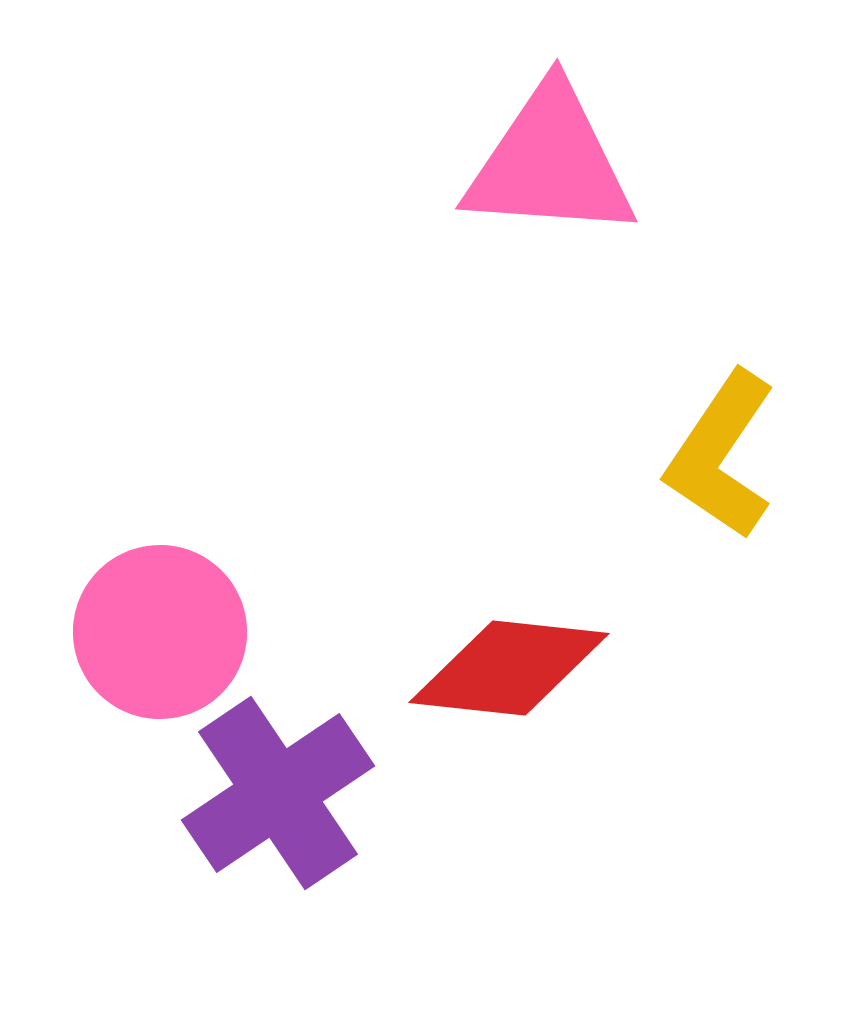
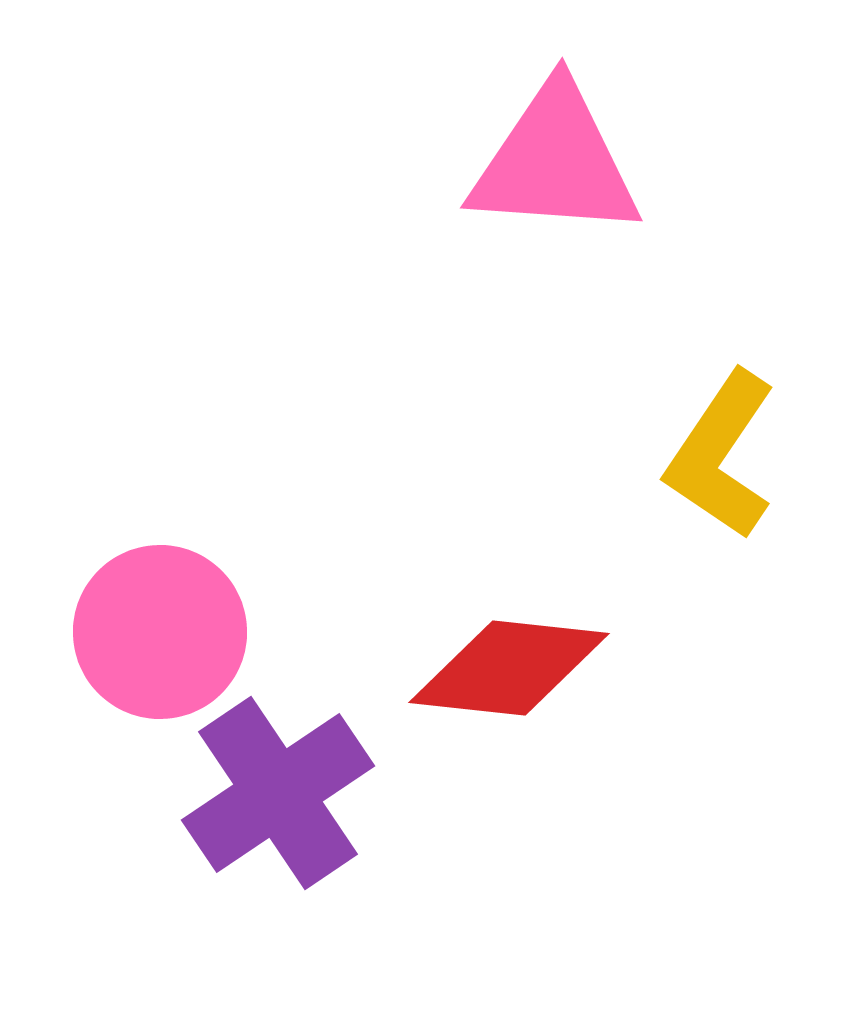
pink triangle: moved 5 px right, 1 px up
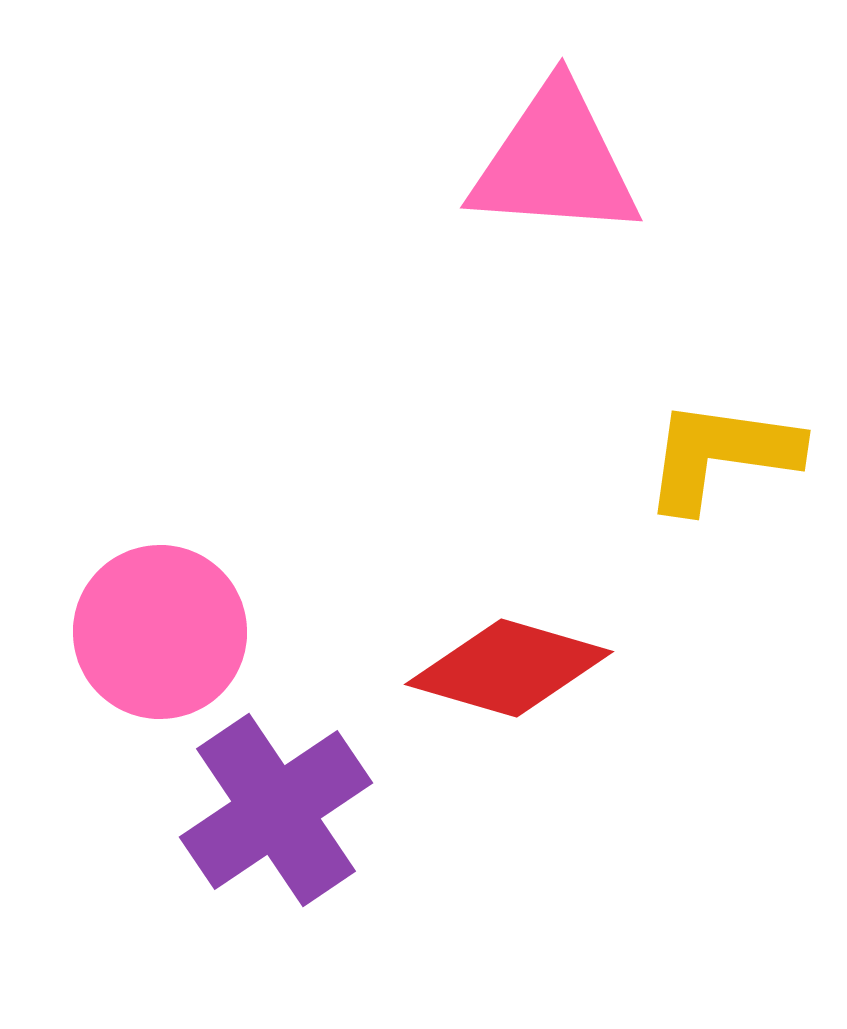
yellow L-shape: rotated 64 degrees clockwise
red diamond: rotated 10 degrees clockwise
purple cross: moved 2 px left, 17 px down
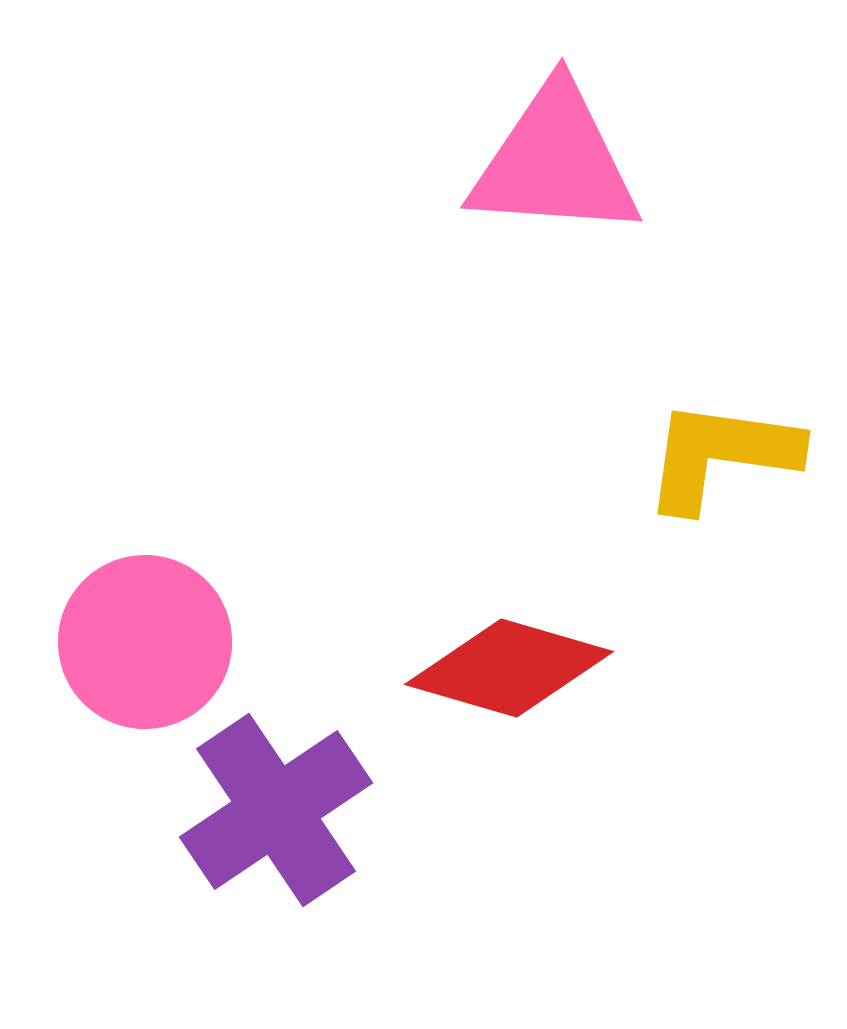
pink circle: moved 15 px left, 10 px down
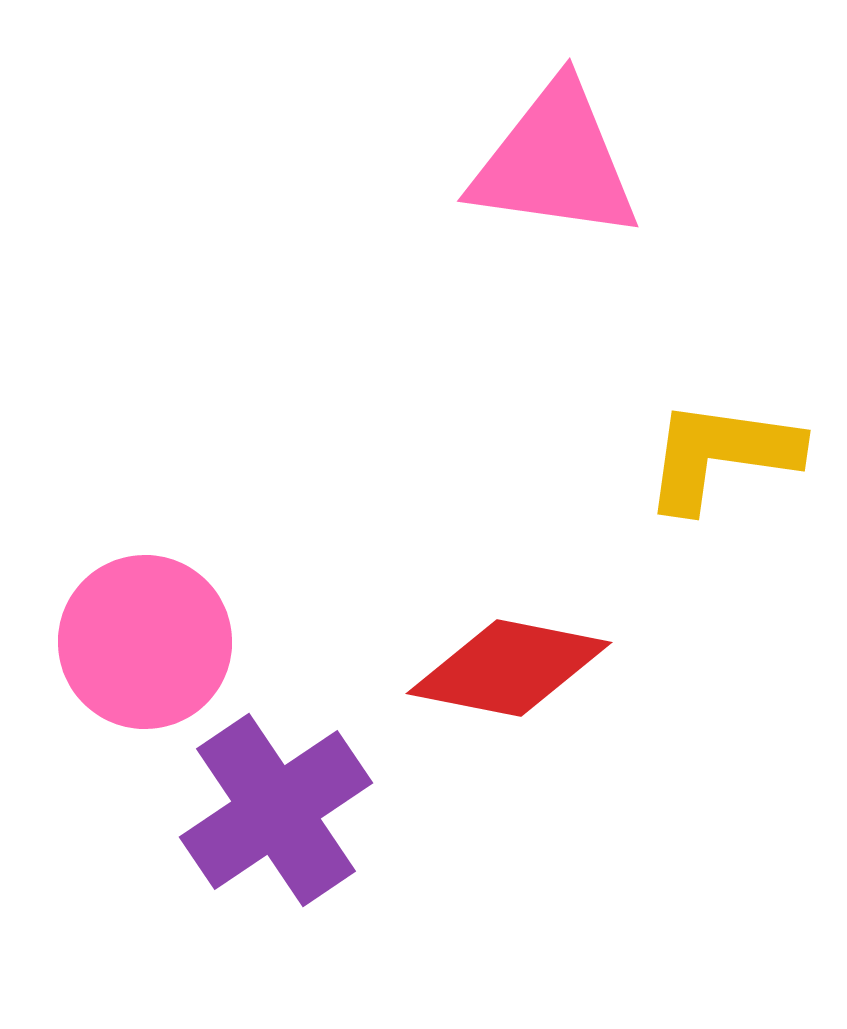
pink triangle: rotated 4 degrees clockwise
red diamond: rotated 5 degrees counterclockwise
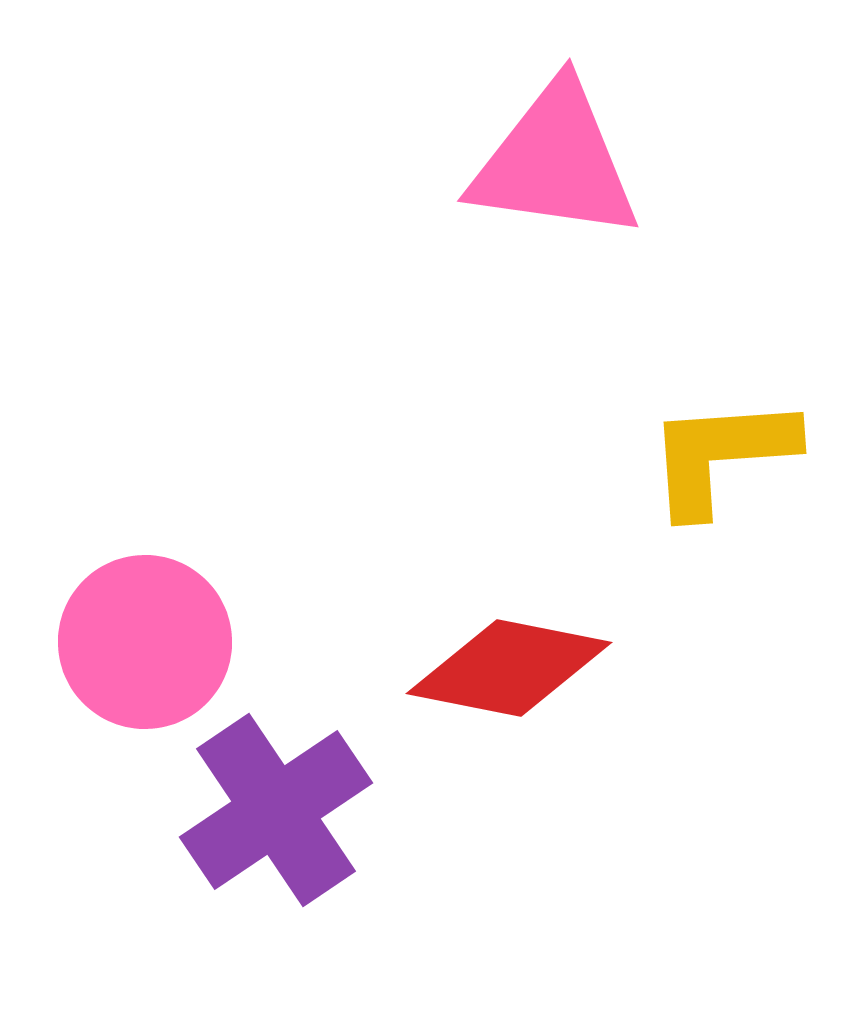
yellow L-shape: rotated 12 degrees counterclockwise
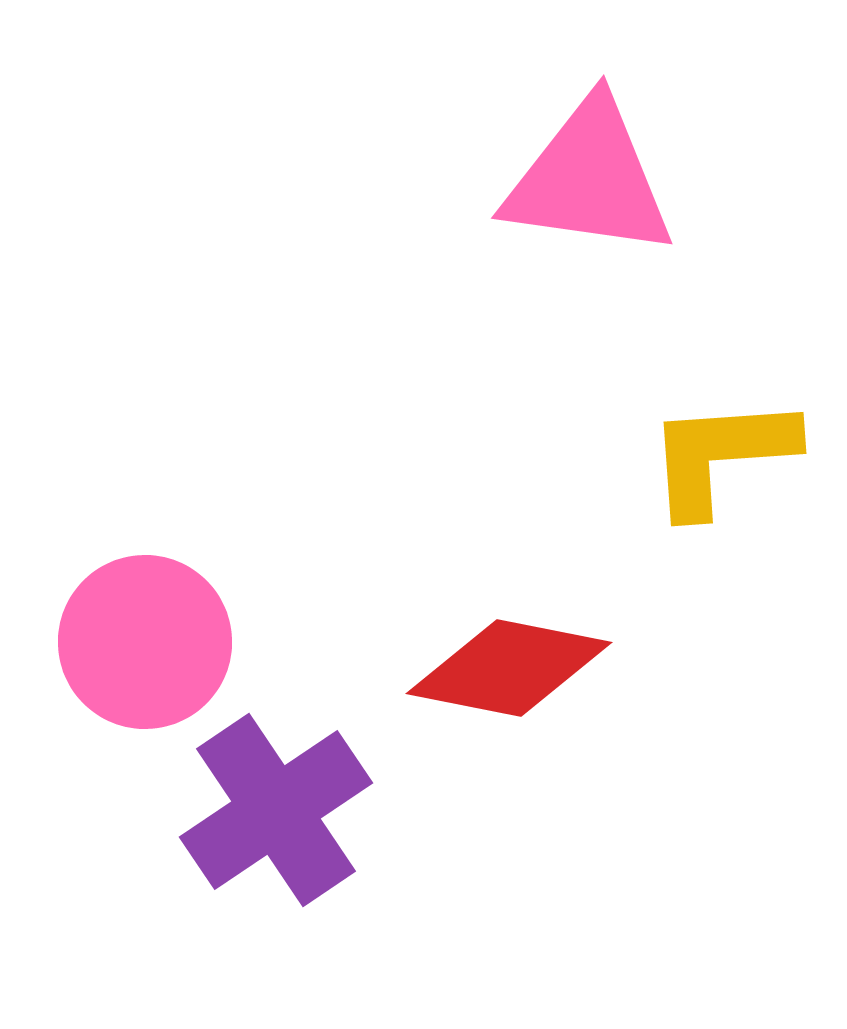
pink triangle: moved 34 px right, 17 px down
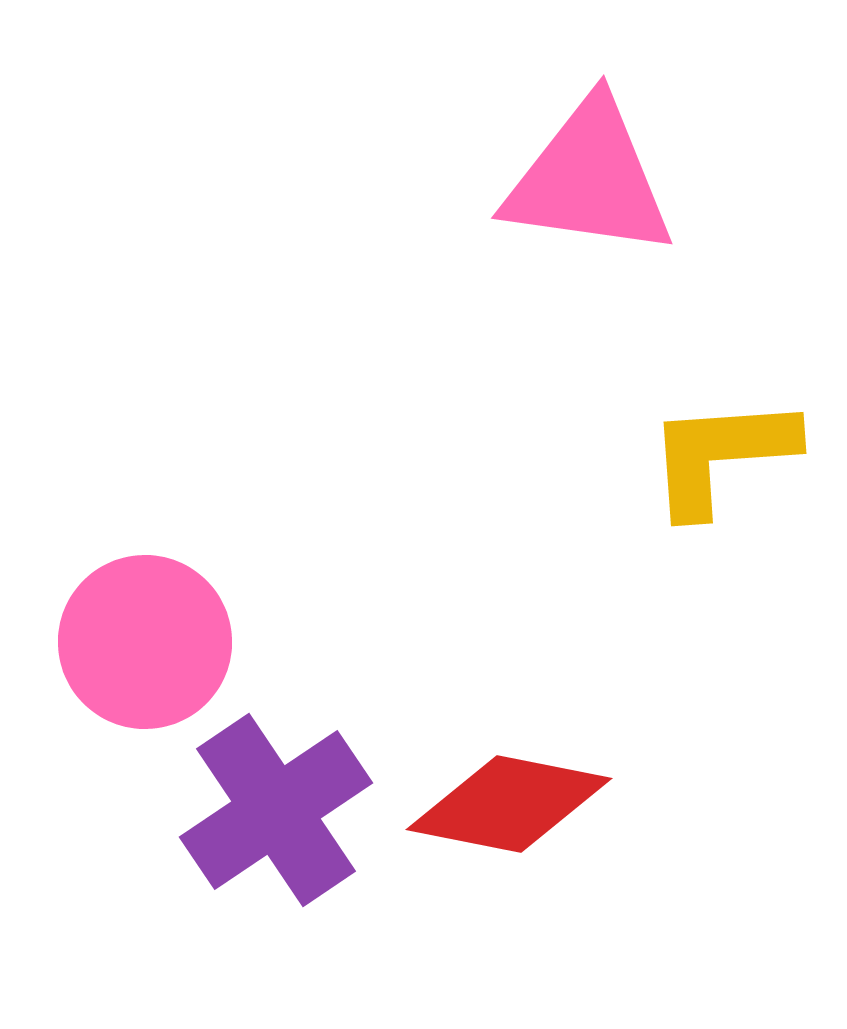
red diamond: moved 136 px down
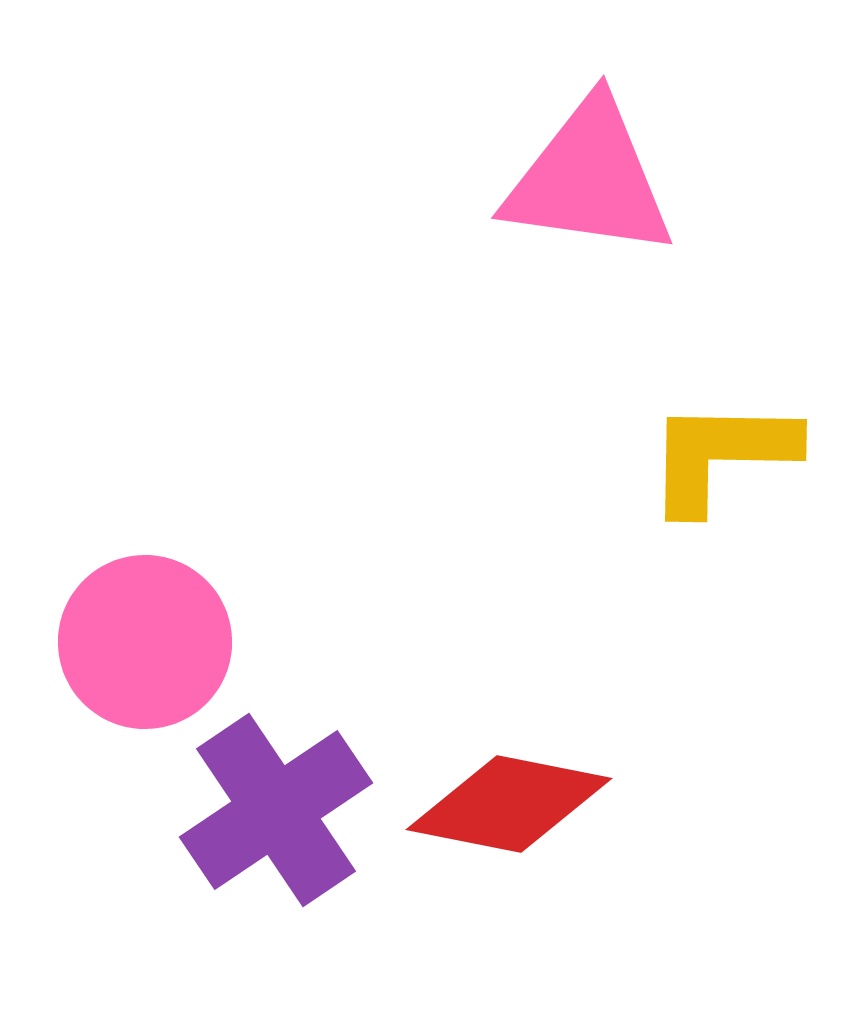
yellow L-shape: rotated 5 degrees clockwise
